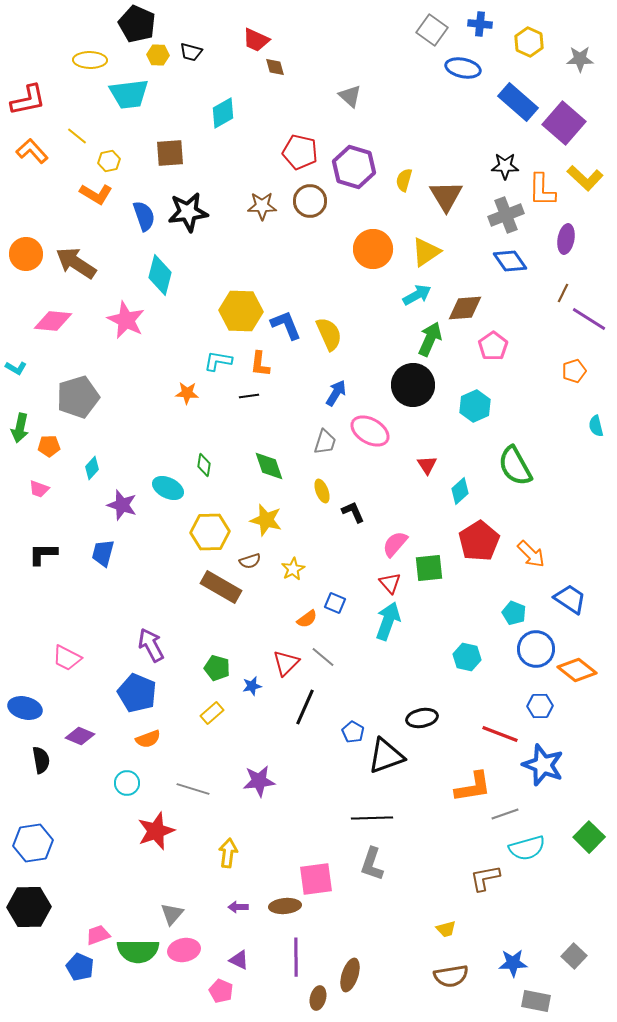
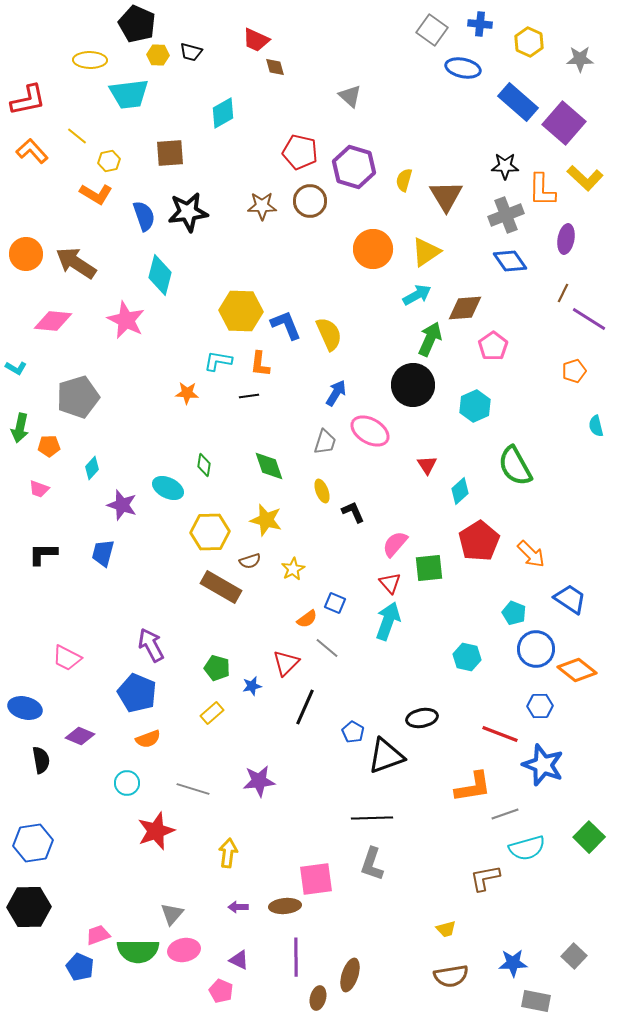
gray line at (323, 657): moved 4 px right, 9 px up
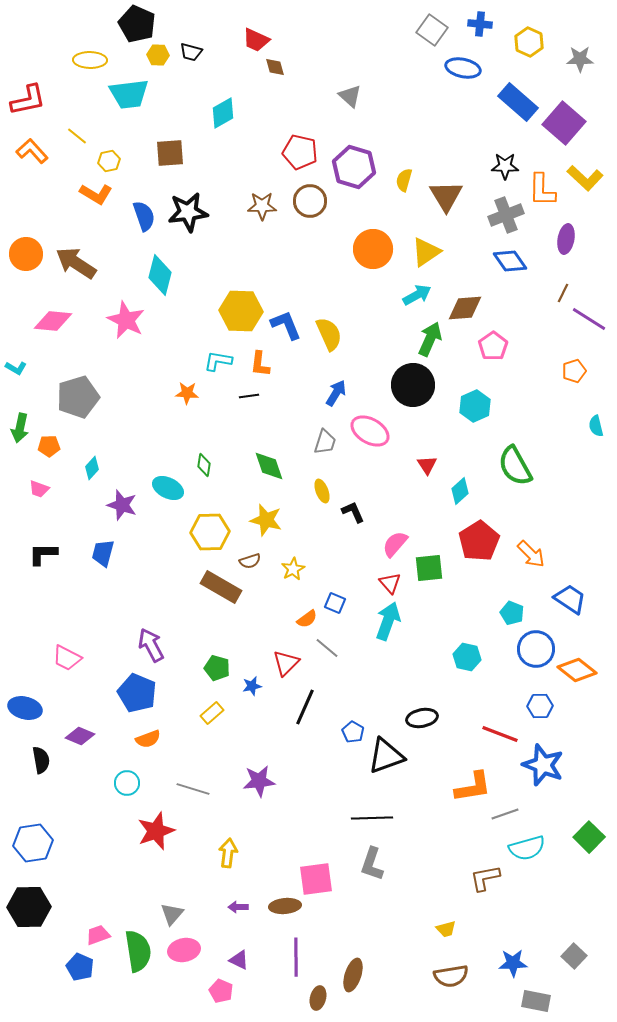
cyan pentagon at (514, 613): moved 2 px left
green semicircle at (138, 951): rotated 99 degrees counterclockwise
brown ellipse at (350, 975): moved 3 px right
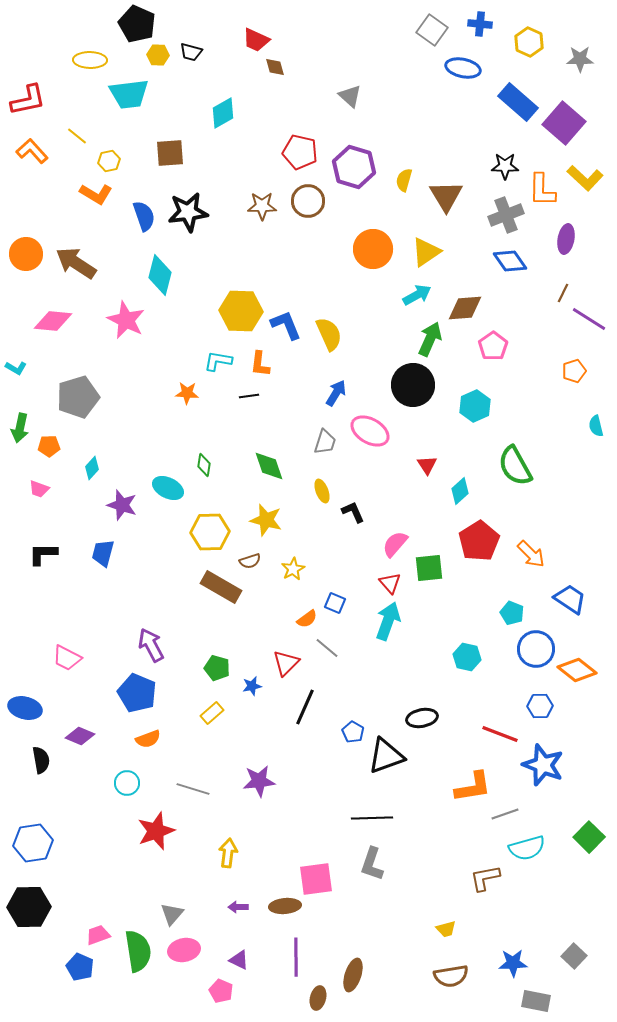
brown circle at (310, 201): moved 2 px left
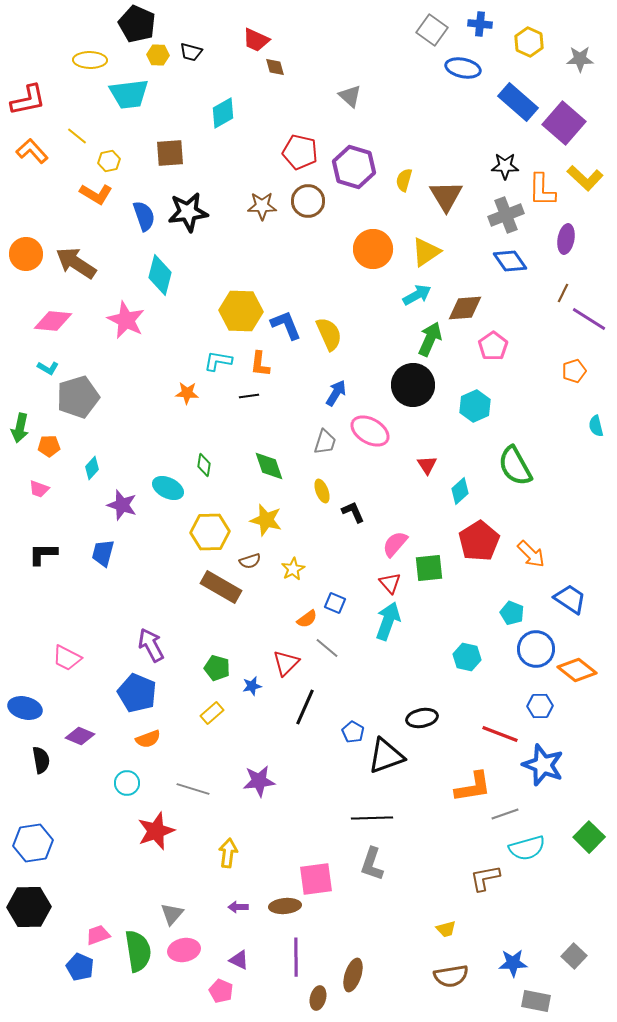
cyan L-shape at (16, 368): moved 32 px right
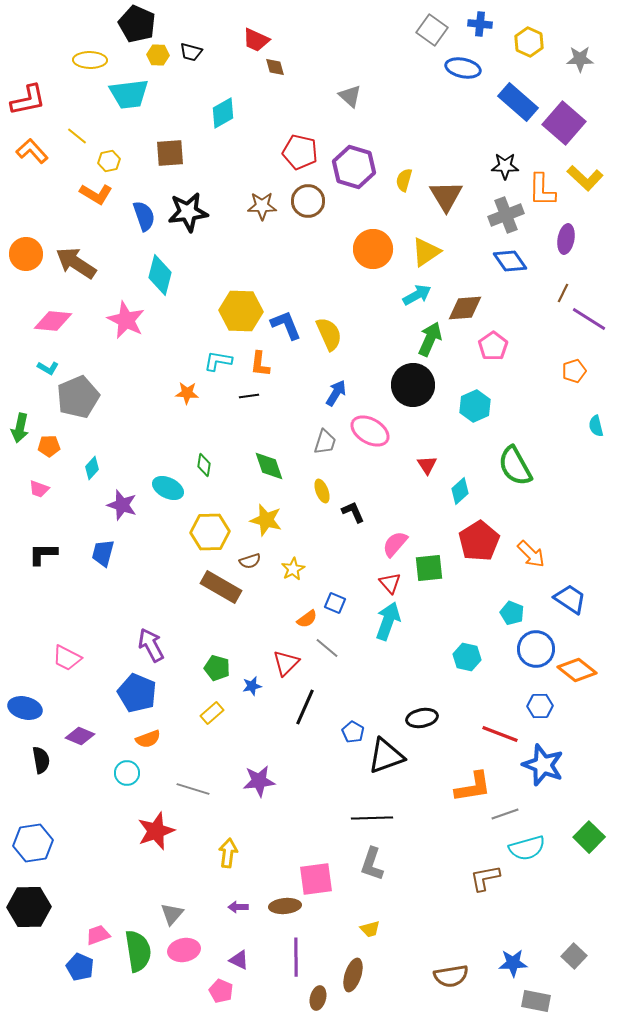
gray pentagon at (78, 397): rotated 6 degrees counterclockwise
cyan circle at (127, 783): moved 10 px up
yellow trapezoid at (446, 929): moved 76 px left
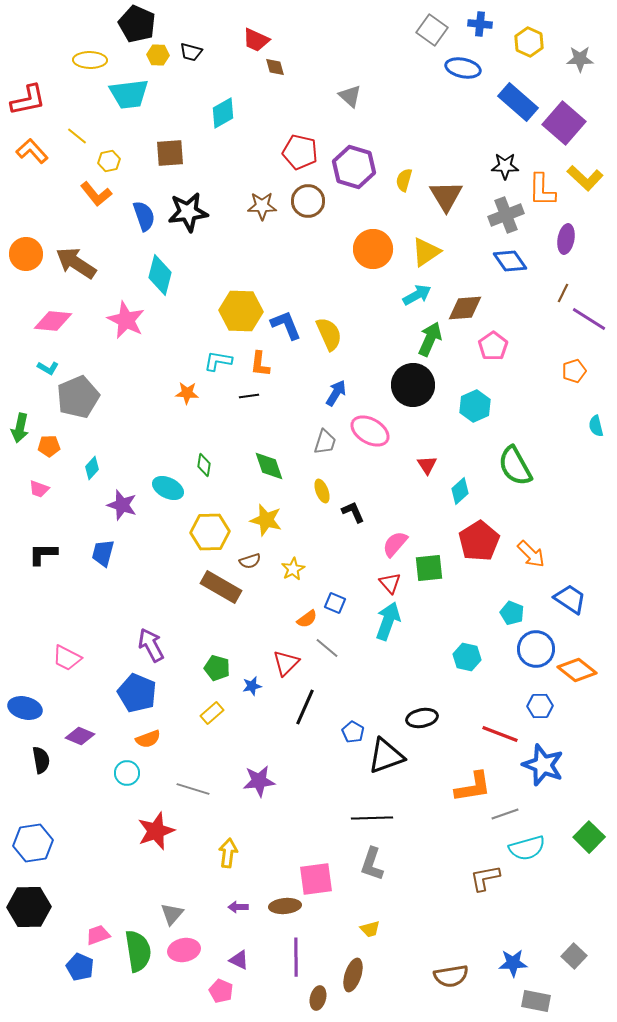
orange L-shape at (96, 194): rotated 20 degrees clockwise
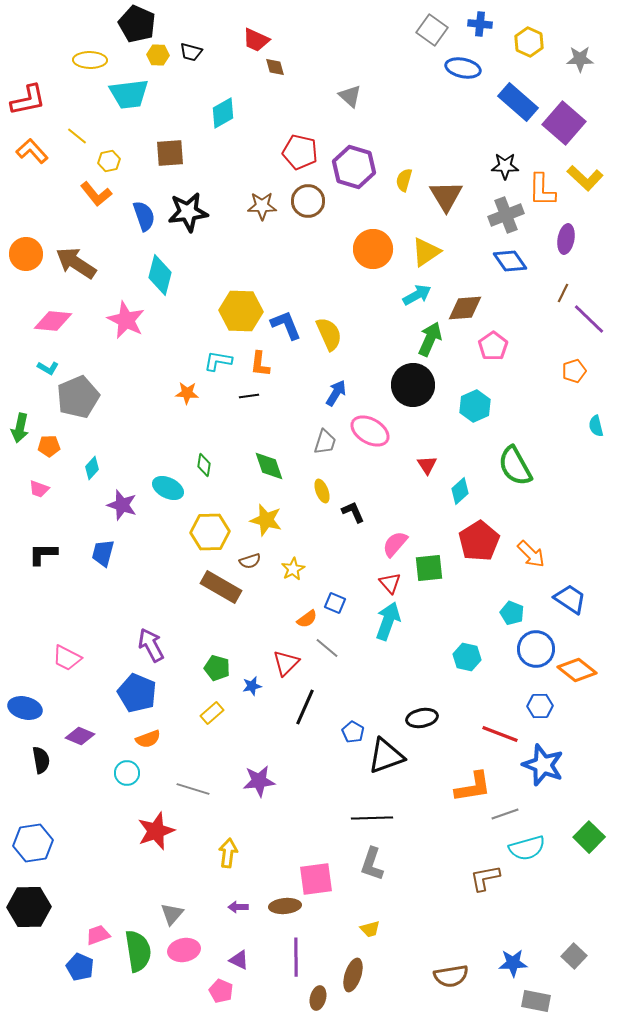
purple line at (589, 319): rotated 12 degrees clockwise
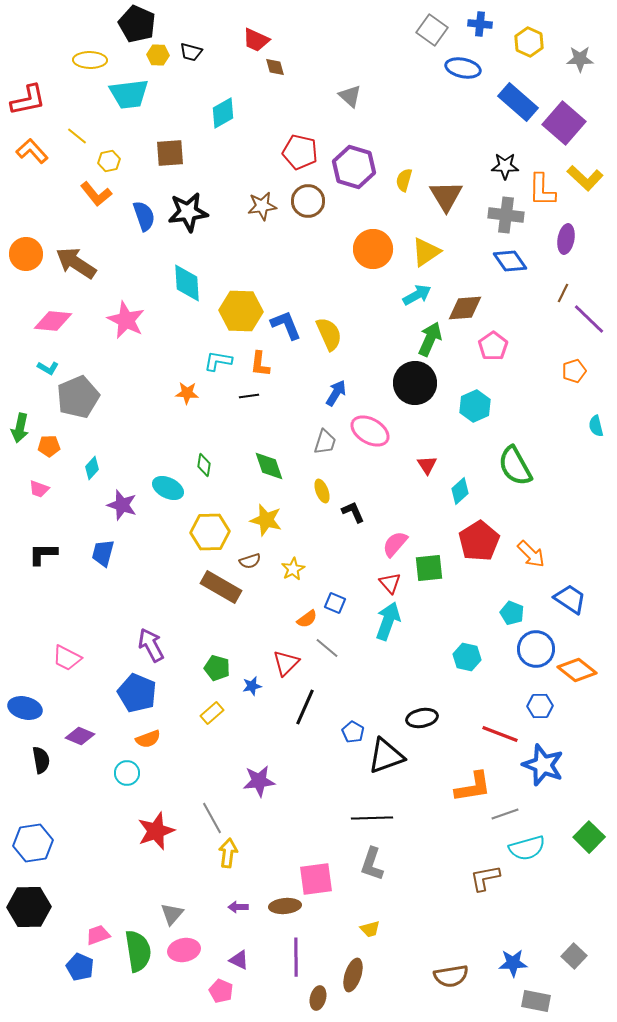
brown star at (262, 206): rotated 8 degrees counterclockwise
gray cross at (506, 215): rotated 28 degrees clockwise
cyan diamond at (160, 275): moved 27 px right, 8 px down; rotated 18 degrees counterclockwise
black circle at (413, 385): moved 2 px right, 2 px up
gray line at (193, 789): moved 19 px right, 29 px down; rotated 44 degrees clockwise
